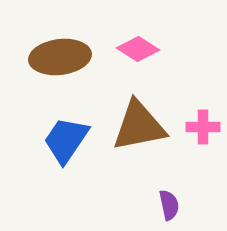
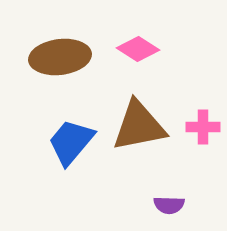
blue trapezoid: moved 5 px right, 2 px down; rotated 6 degrees clockwise
purple semicircle: rotated 104 degrees clockwise
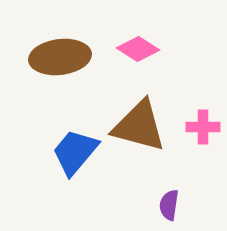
brown triangle: rotated 26 degrees clockwise
blue trapezoid: moved 4 px right, 10 px down
purple semicircle: rotated 96 degrees clockwise
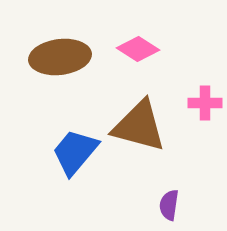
pink cross: moved 2 px right, 24 px up
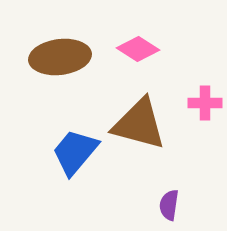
brown triangle: moved 2 px up
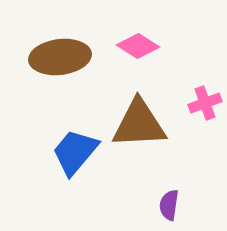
pink diamond: moved 3 px up
pink cross: rotated 20 degrees counterclockwise
brown triangle: rotated 18 degrees counterclockwise
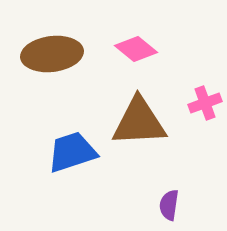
pink diamond: moved 2 px left, 3 px down; rotated 6 degrees clockwise
brown ellipse: moved 8 px left, 3 px up
brown triangle: moved 2 px up
blue trapezoid: moved 3 px left; rotated 32 degrees clockwise
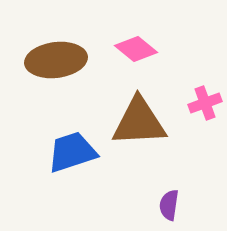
brown ellipse: moved 4 px right, 6 px down
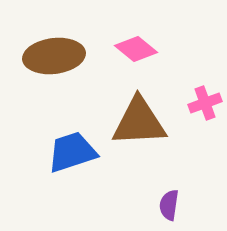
brown ellipse: moved 2 px left, 4 px up
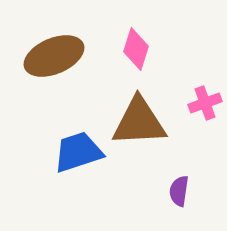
pink diamond: rotated 69 degrees clockwise
brown ellipse: rotated 16 degrees counterclockwise
blue trapezoid: moved 6 px right
purple semicircle: moved 10 px right, 14 px up
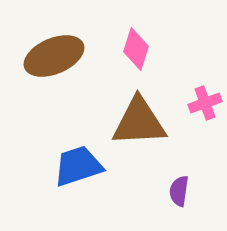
blue trapezoid: moved 14 px down
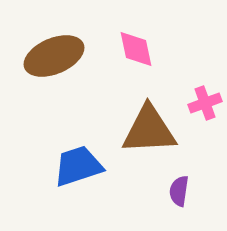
pink diamond: rotated 30 degrees counterclockwise
brown triangle: moved 10 px right, 8 px down
